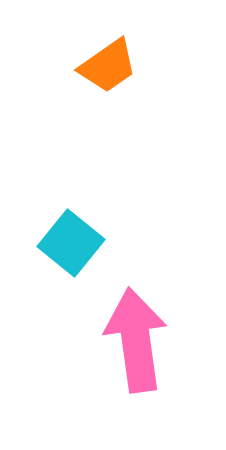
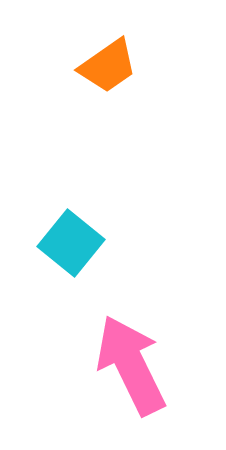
pink arrow: moved 5 px left, 25 px down; rotated 18 degrees counterclockwise
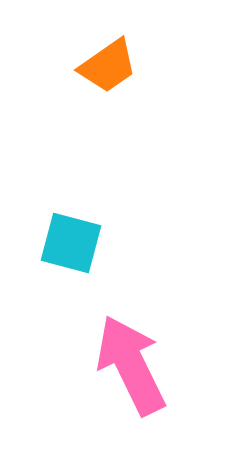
cyan square: rotated 24 degrees counterclockwise
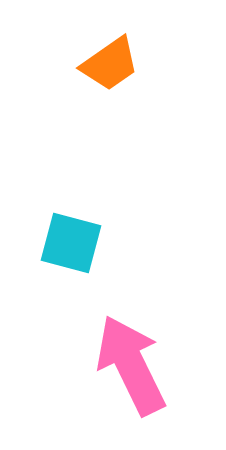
orange trapezoid: moved 2 px right, 2 px up
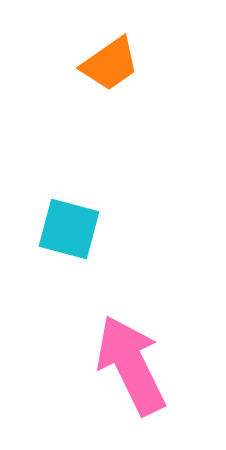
cyan square: moved 2 px left, 14 px up
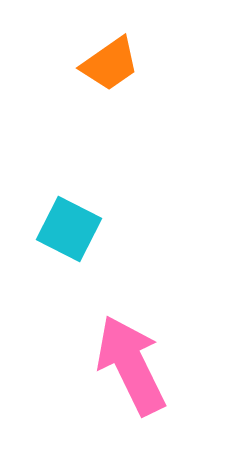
cyan square: rotated 12 degrees clockwise
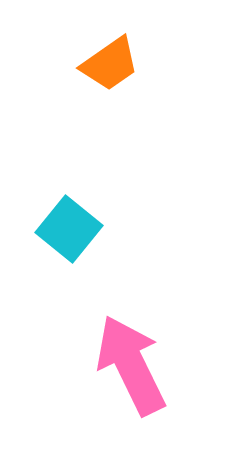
cyan square: rotated 12 degrees clockwise
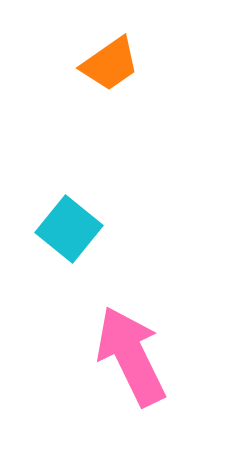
pink arrow: moved 9 px up
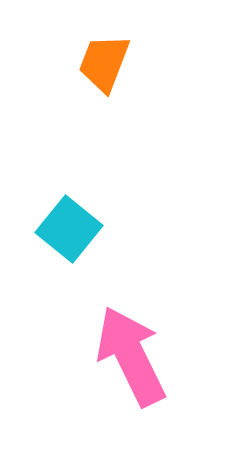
orange trapezoid: moved 6 px left, 1 px up; rotated 146 degrees clockwise
